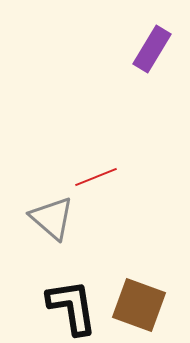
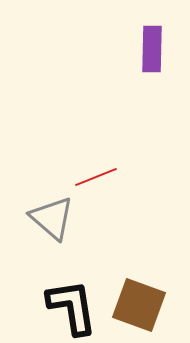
purple rectangle: rotated 30 degrees counterclockwise
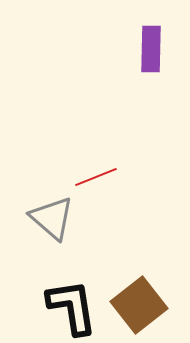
purple rectangle: moved 1 px left
brown square: rotated 32 degrees clockwise
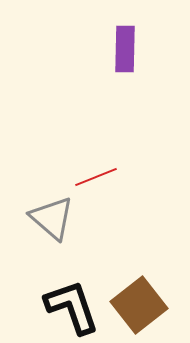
purple rectangle: moved 26 px left
black L-shape: rotated 10 degrees counterclockwise
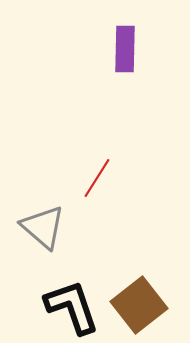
red line: moved 1 px right, 1 px down; rotated 36 degrees counterclockwise
gray triangle: moved 9 px left, 9 px down
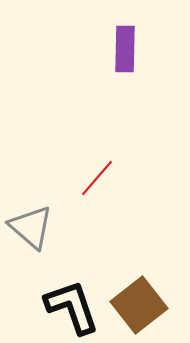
red line: rotated 9 degrees clockwise
gray triangle: moved 12 px left
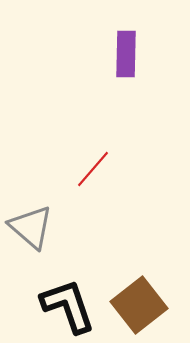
purple rectangle: moved 1 px right, 5 px down
red line: moved 4 px left, 9 px up
black L-shape: moved 4 px left, 1 px up
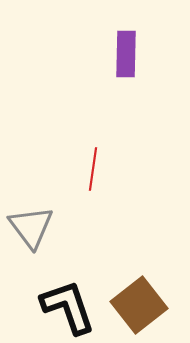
red line: rotated 33 degrees counterclockwise
gray triangle: rotated 12 degrees clockwise
black L-shape: moved 1 px down
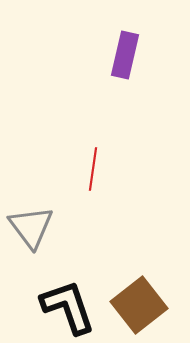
purple rectangle: moved 1 px left, 1 px down; rotated 12 degrees clockwise
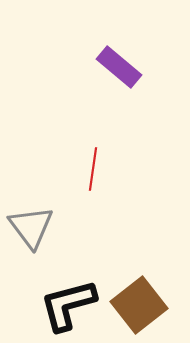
purple rectangle: moved 6 px left, 12 px down; rotated 63 degrees counterclockwise
black L-shape: moved 2 px up; rotated 86 degrees counterclockwise
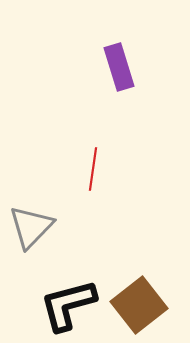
purple rectangle: rotated 33 degrees clockwise
gray triangle: rotated 21 degrees clockwise
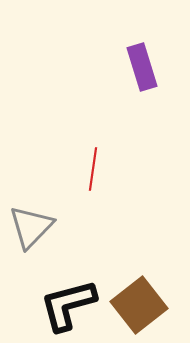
purple rectangle: moved 23 px right
